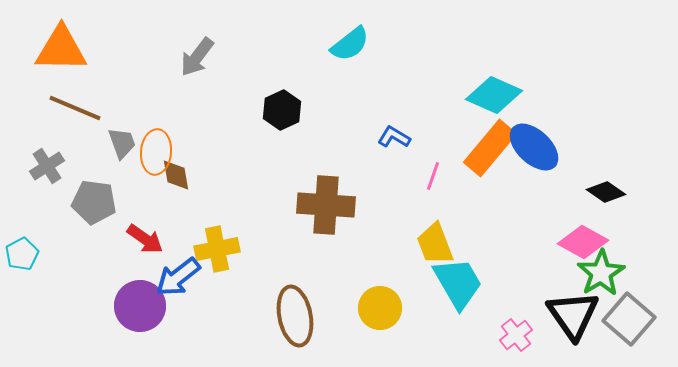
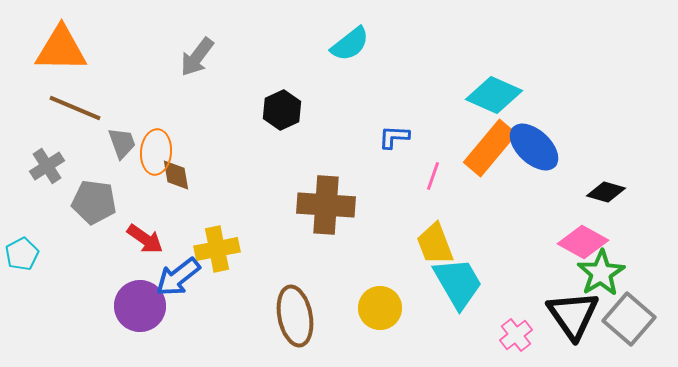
blue L-shape: rotated 28 degrees counterclockwise
black diamond: rotated 18 degrees counterclockwise
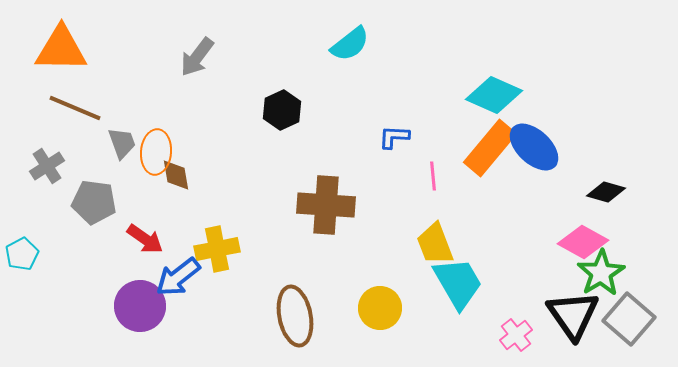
pink line: rotated 24 degrees counterclockwise
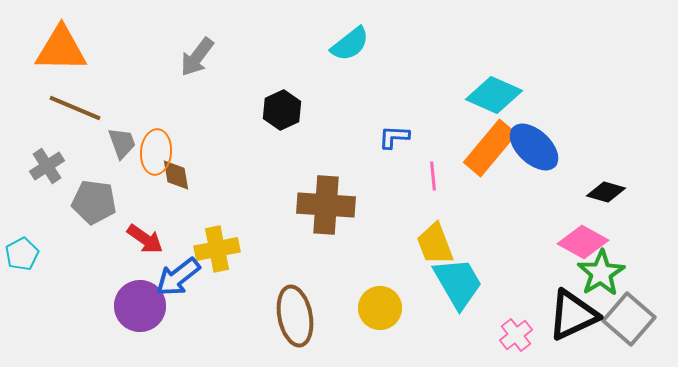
black triangle: rotated 40 degrees clockwise
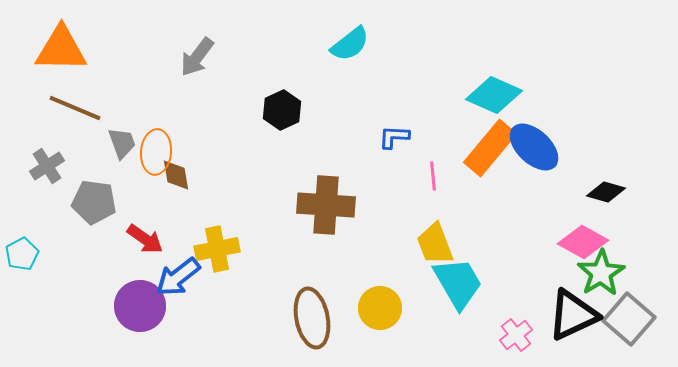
brown ellipse: moved 17 px right, 2 px down
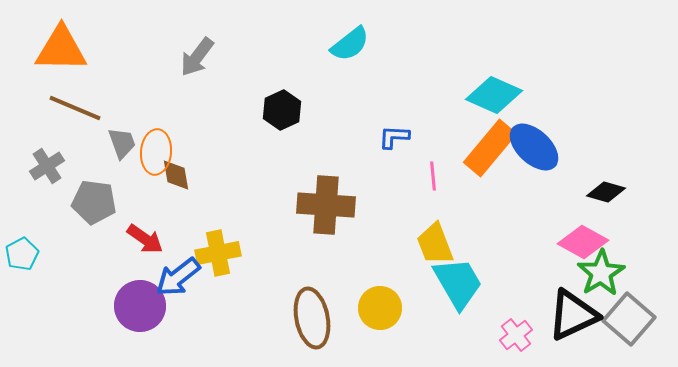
yellow cross: moved 1 px right, 4 px down
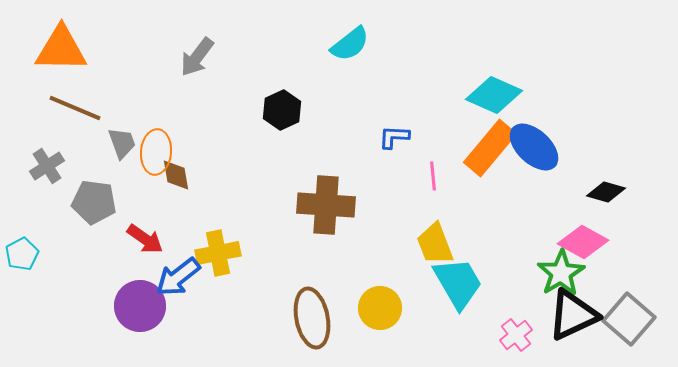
green star: moved 40 px left
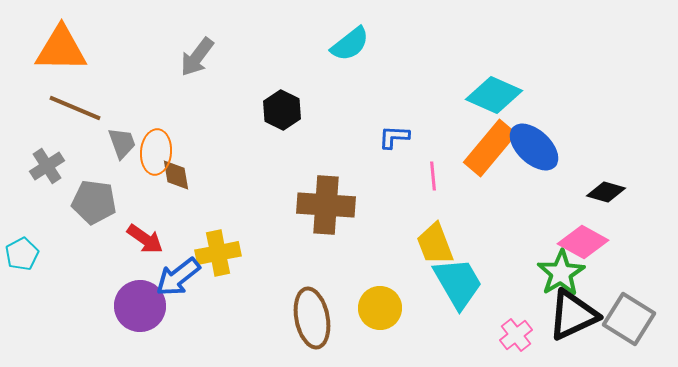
black hexagon: rotated 9 degrees counterclockwise
gray square: rotated 9 degrees counterclockwise
